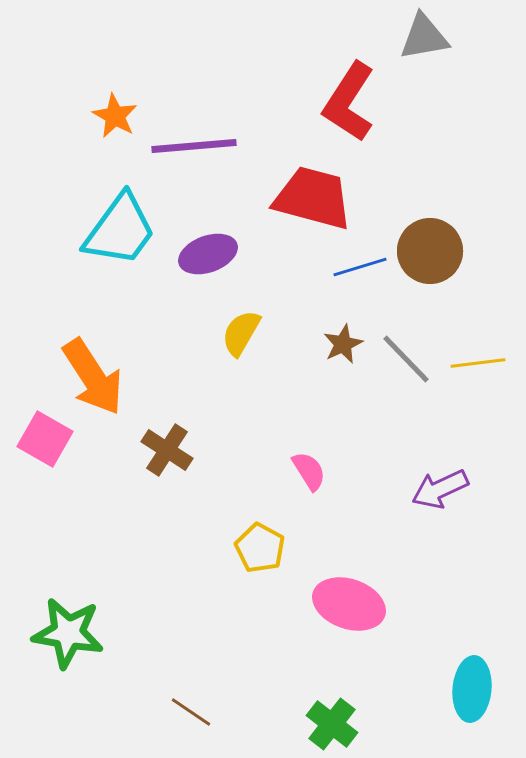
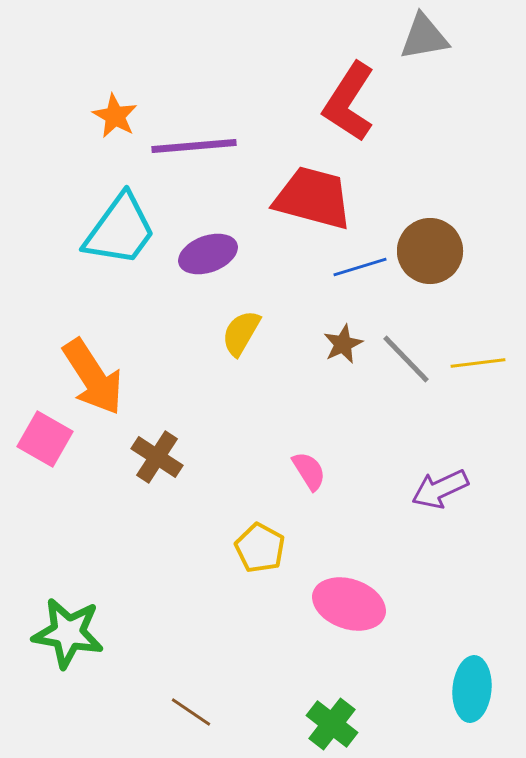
brown cross: moved 10 px left, 7 px down
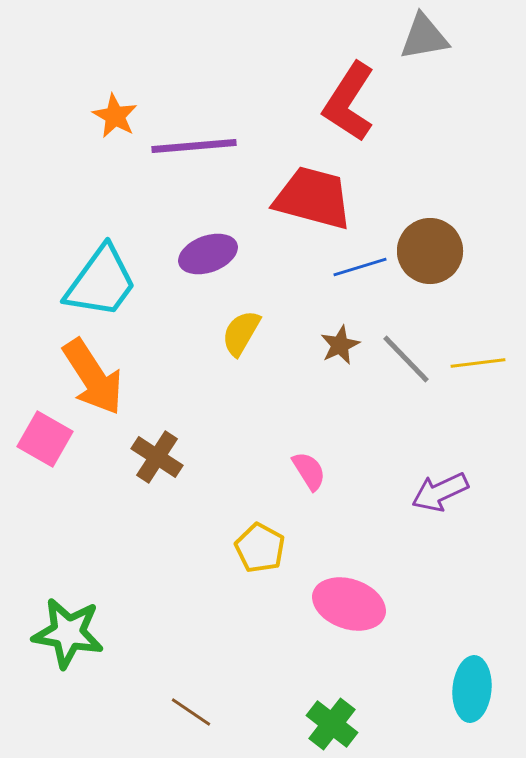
cyan trapezoid: moved 19 px left, 52 px down
brown star: moved 3 px left, 1 px down
purple arrow: moved 3 px down
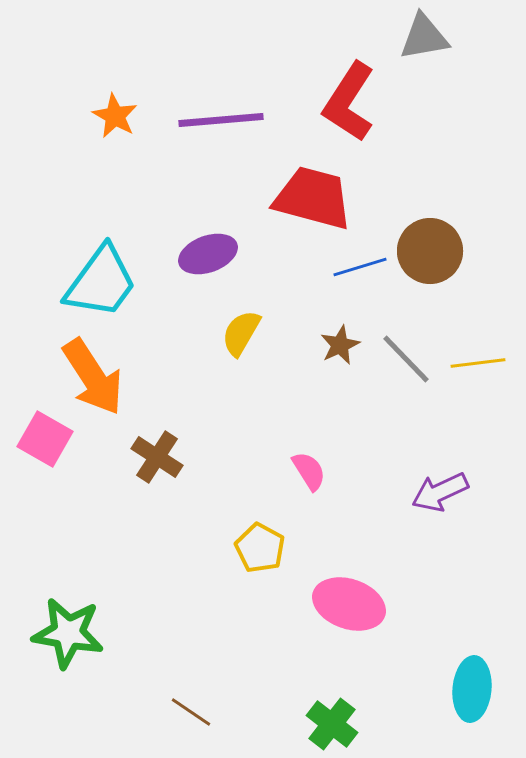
purple line: moved 27 px right, 26 px up
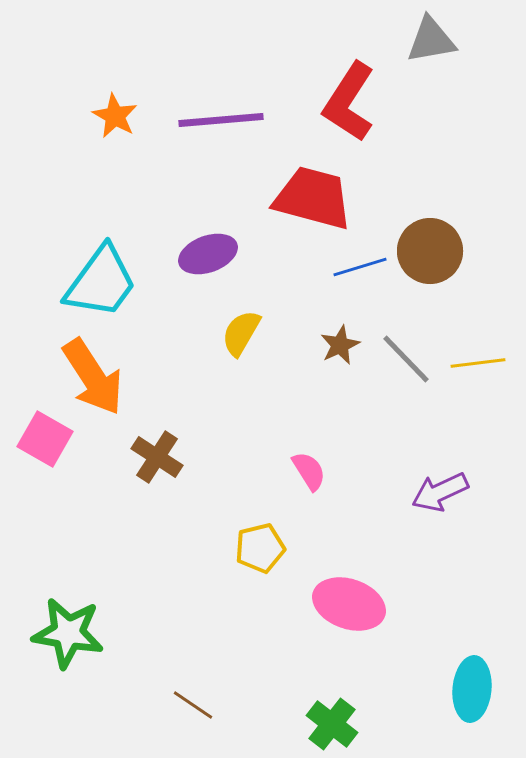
gray triangle: moved 7 px right, 3 px down
yellow pentagon: rotated 30 degrees clockwise
brown line: moved 2 px right, 7 px up
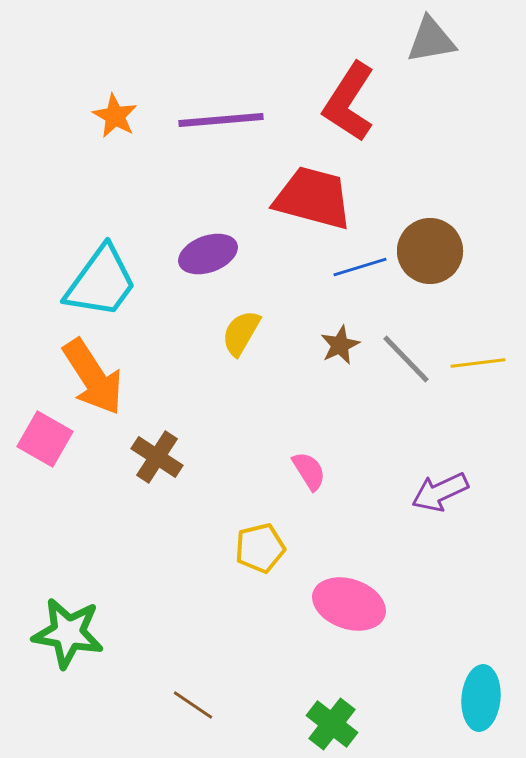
cyan ellipse: moved 9 px right, 9 px down
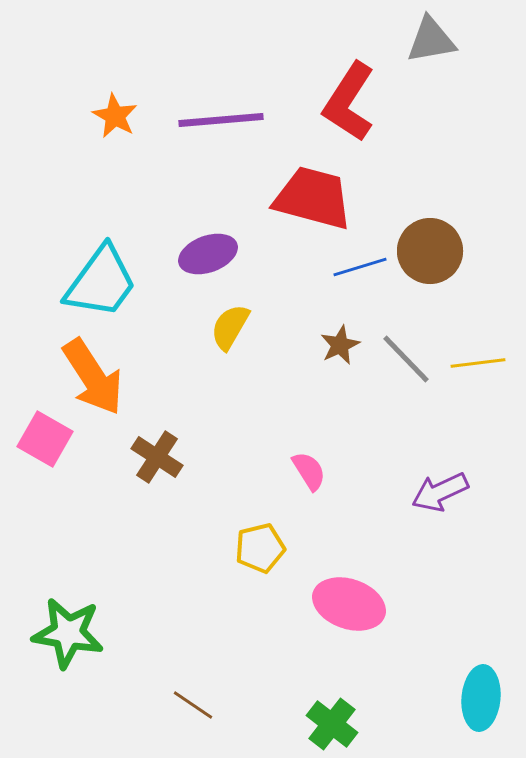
yellow semicircle: moved 11 px left, 6 px up
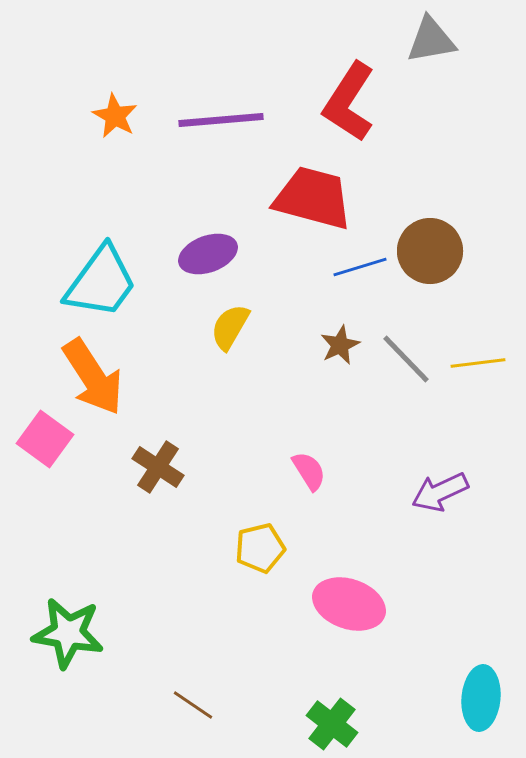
pink square: rotated 6 degrees clockwise
brown cross: moved 1 px right, 10 px down
